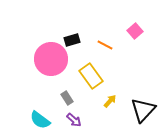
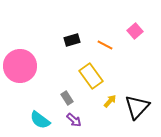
pink circle: moved 31 px left, 7 px down
black triangle: moved 6 px left, 3 px up
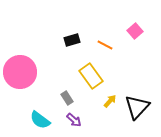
pink circle: moved 6 px down
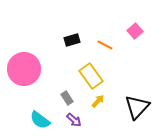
pink circle: moved 4 px right, 3 px up
yellow arrow: moved 12 px left
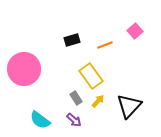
orange line: rotated 49 degrees counterclockwise
gray rectangle: moved 9 px right
black triangle: moved 8 px left, 1 px up
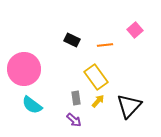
pink square: moved 1 px up
black rectangle: rotated 42 degrees clockwise
orange line: rotated 14 degrees clockwise
yellow rectangle: moved 5 px right, 1 px down
gray rectangle: rotated 24 degrees clockwise
cyan semicircle: moved 8 px left, 15 px up
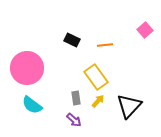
pink square: moved 10 px right
pink circle: moved 3 px right, 1 px up
